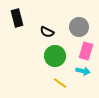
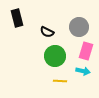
yellow line: moved 2 px up; rotated 32 degrees counterclockwise
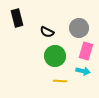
gray circle: moved 1 px down
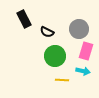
black rectangle: moved 7 px right, 1 px down; rotated 12 degrees counterclockwise
gray circle: moved 1 px down
yellow line: moved 2 px right, 1 px up
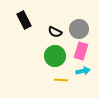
black rectangle: moved 1 px down
black semicircle: moved 8 px right
pink rectangle: moved 5 px left
cyan arrow: rotated 24 degrees counterclockwise
yellow line: moved 1 px left
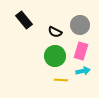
black rectangle: rotated 12 degrees counterclockwise
gray circle: moved 1 px right, 4 px up
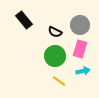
pink rectangle: moved 1 px left, 2 px up
yellow line: moved 2 px left, 1 px down; rotated 32 degrees clockwise
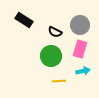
black rectangle: rotated 18 degrees counterclockwise
green circle: moved 4 px left
yellow line: rotated 40 degrees counterclockwise
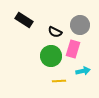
pink rectangle: moved 7 px left
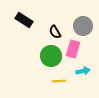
gray circle: moved 3 px right, 1 px down
black semicircle: rotated 32 degrees clockwise
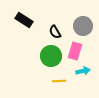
pink rectangle: moved 2 px right, 2 px down
